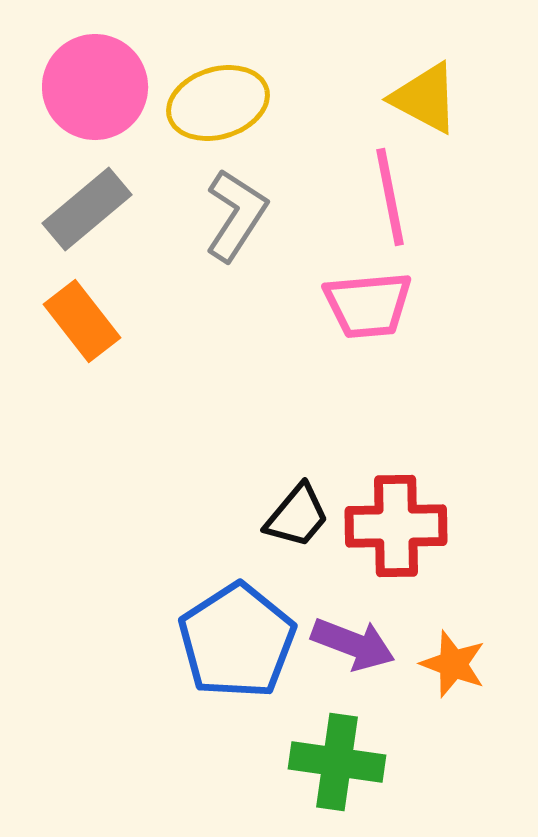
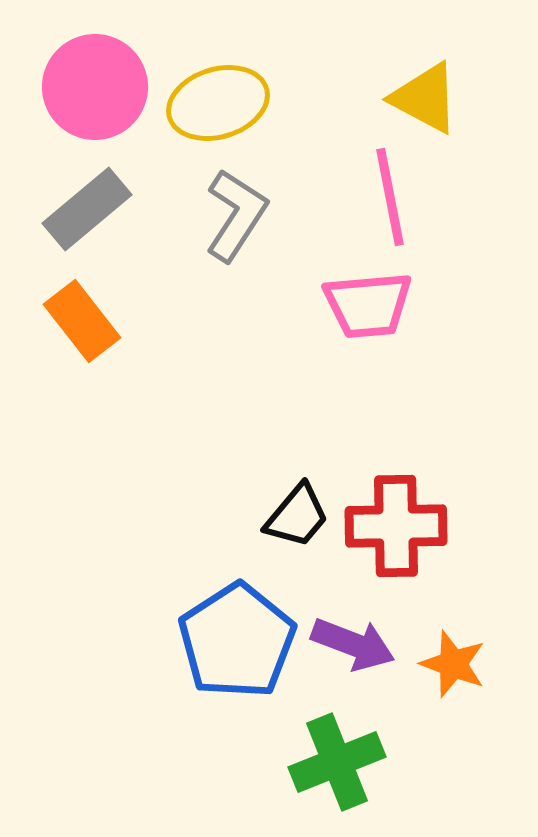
green cross: rotated 30 degrees counterclockwise
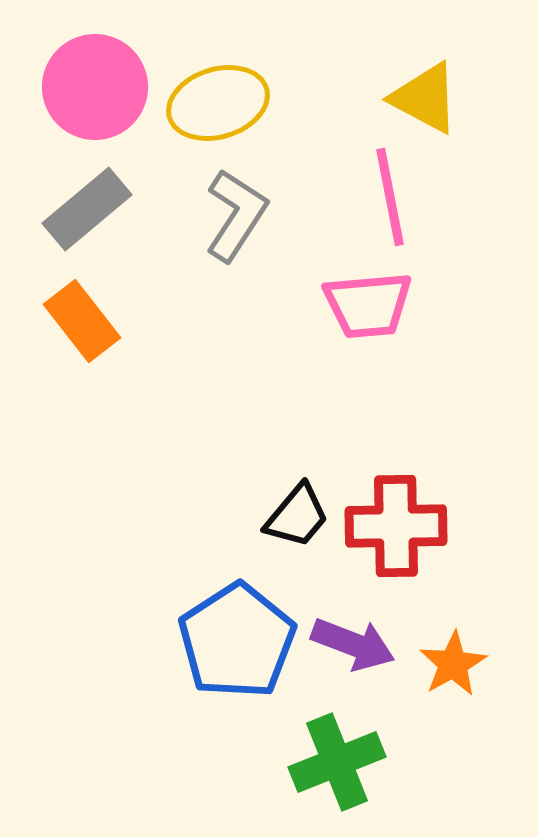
orange star: rotated 22 degrees clockwise
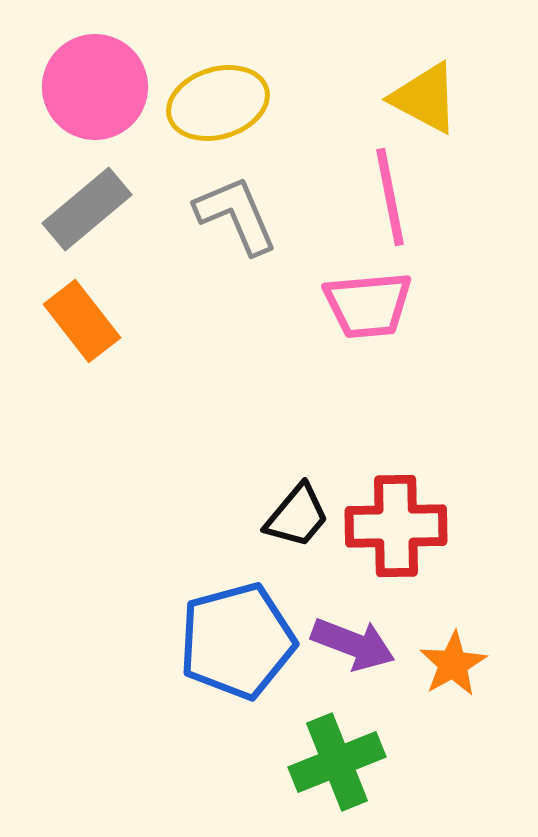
gray L-shape: rotated 56 degrees counterclockwise
blue pentagon: rotated 18 degrees clockwise
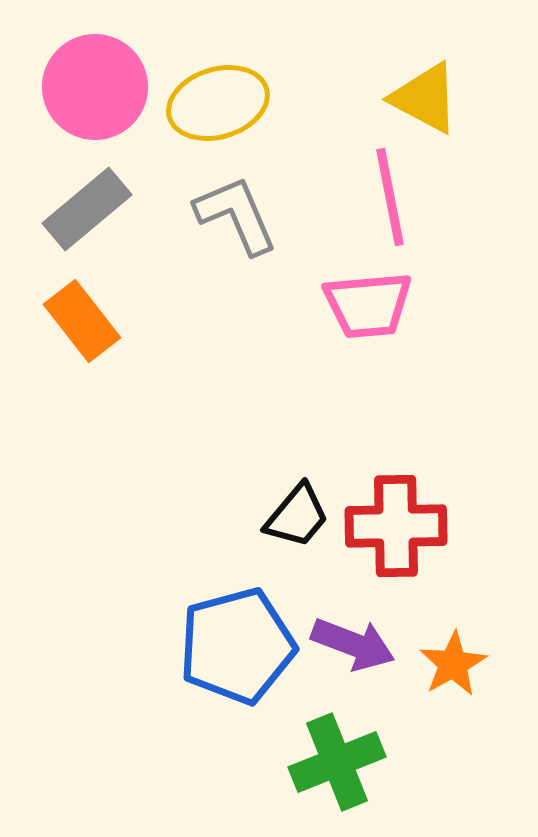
blue pentagon: moved 5 px down
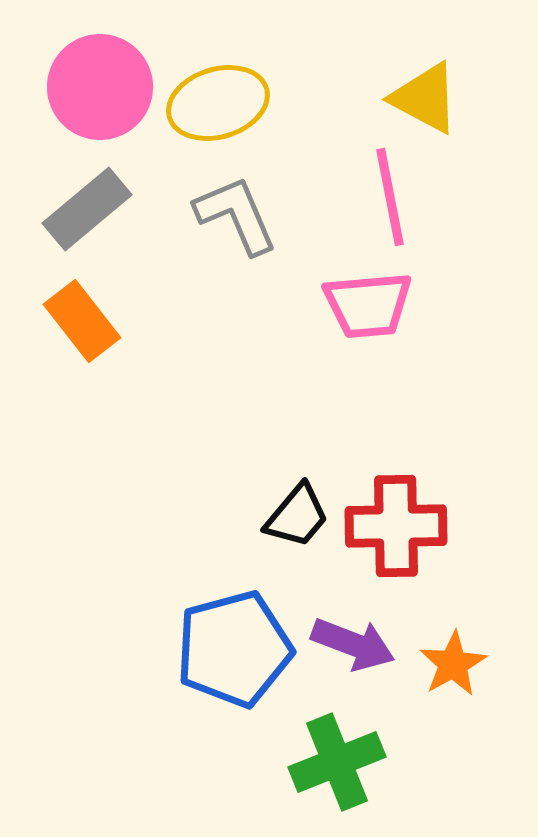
pink circle: moved 5 px right
blue pentagon: moved 3 px left, 3 px down
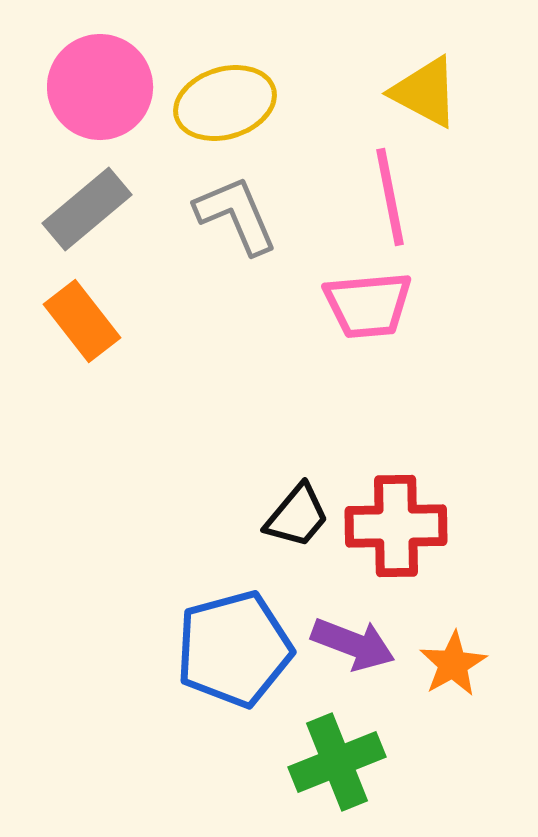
yellow triangle: moved 6 px up
yellow ellipse: moved 7 px right
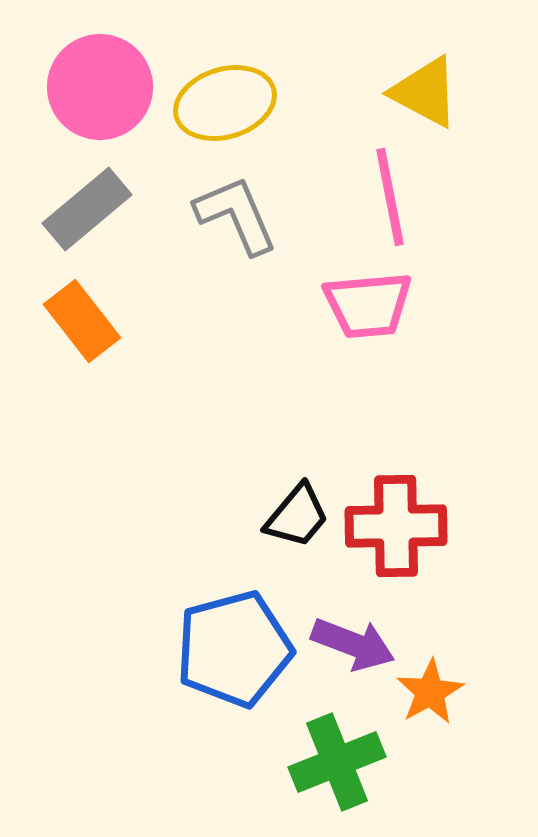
orange star: moved 23 px left, 28 px down
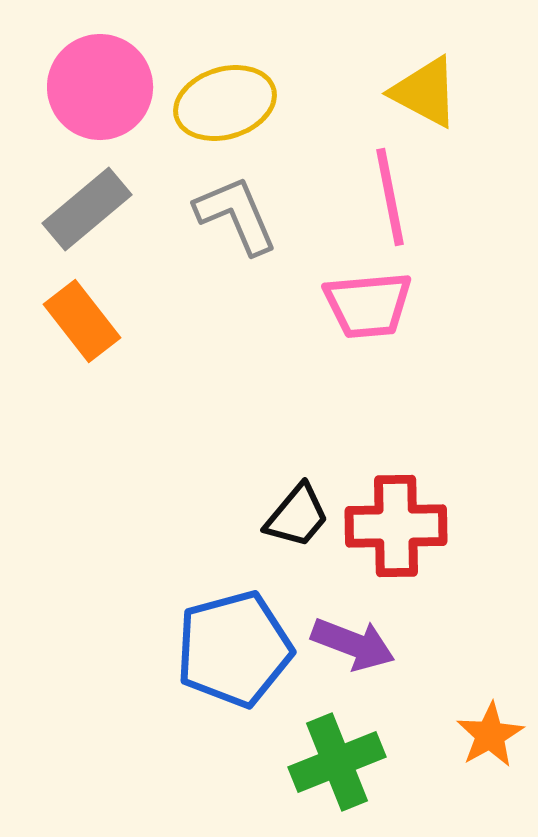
orange star: moved 60 px right, 43 px down
